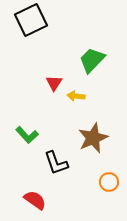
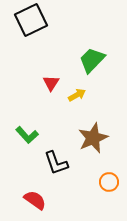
red triangle: moved 3 px left
yellow arrow: moved 1 px right, 1 px up; rotated 144 degrees clockwise
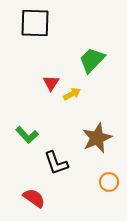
black square: moved 4 px right, 3 px down; rotated 28 degrees clockwise
yellow arrow: moved 5 px left, 1 px up
brown star: moved 4 px right
red semicircle: moved 1 px left, 2 px up
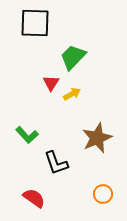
green trapezoid: moved 19 px left, 3 px up
orange circle: moved 6 px left, 12 px down
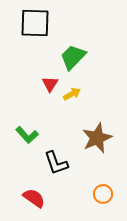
red triangle: moved 1 px left, 1 px down
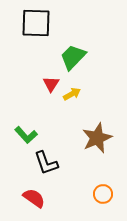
black square: moved 1 px right
red triangle: moved 1 px right
green L-shape: moved 1 px left
black L-shape: moved 10 px left
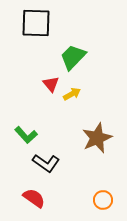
red triangle: rotated 12 degrees counterclockwise
black L-shape: rotated 36 degrees counterclockwise
orange circle: moved 6 px down
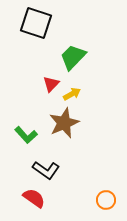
black square: rotated 16 degrees clockwise
red triangle: rotated 24 degrees clockwise
brown star: moved 33 px left, 15 px up
black L-shape: moved 7 px down
orange circle: moved 3 px right
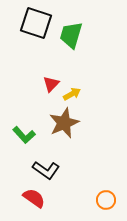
green trapezoid: moved 2 px left, 22 px up; rotated 28 degrees counterclockwise
green L-shape: moved 2 px left
